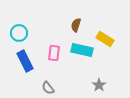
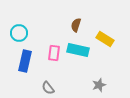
cyan rectangle: moved 4 px left
blue rectangle: rotated 40 degrees clockwise
gray star: rotated 16 degrees clockwise
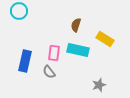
cyan circle: moved 22 px up
gray semicircle: moved 1 px right, 16 px up
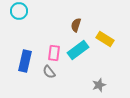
cyan rectangle: rotated 50 degrees counterclockwise
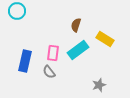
cyan circle: moved 2 px left
pink rectangle: moved 1 px left
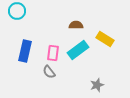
brown semicircle: rotated 72 degrees clockwise
blue rectangle: moved 10 px up
gray star: moved 2 px left
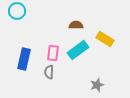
blue rectangle: moved 1 px left, 8 px down
gray semicircle: rotated 40 degrees clockwise
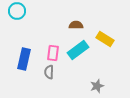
gray star: moved 1 px down
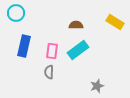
cyan circle: moved 1 px left, 2 px down
yellow rectangle: moved 10 px right, 17 px up
pink rectangle: moved 1 px left, 2 px up
blue rectangle: moved 13 px up
